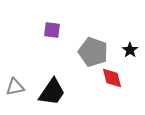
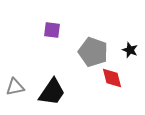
black star: rotated 14 degrees counterclockwise
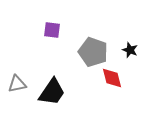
gray triangle: moved 2 px right, 3 px up
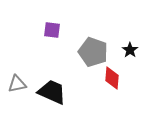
black star: rotated 14 degrees clockwise
red diamond: rotated 20 degrees clockwise
black trapezoid: rotated 100 degrees counterclockwise
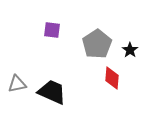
gray pentagon: moved 4 px right, 8 px up; rotated 20 degrees clockwise
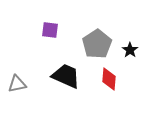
purple square: moved 2 px left
red diamond: moved 3 px left, 1 px down
black trapezoid: moved 14 px right, 16 px up
